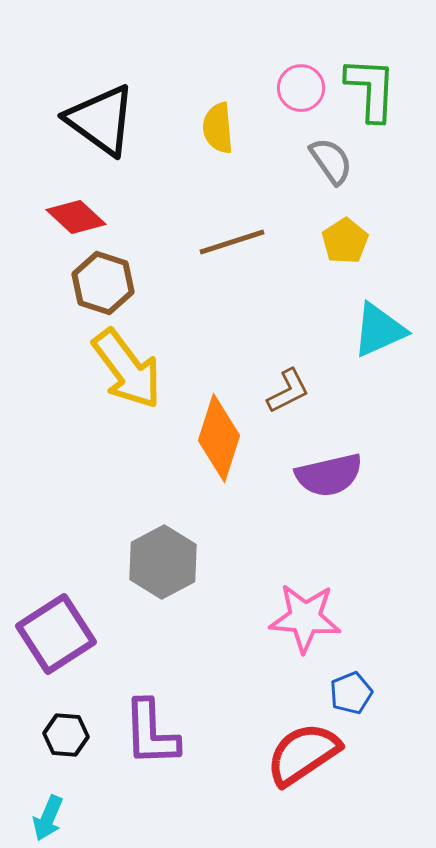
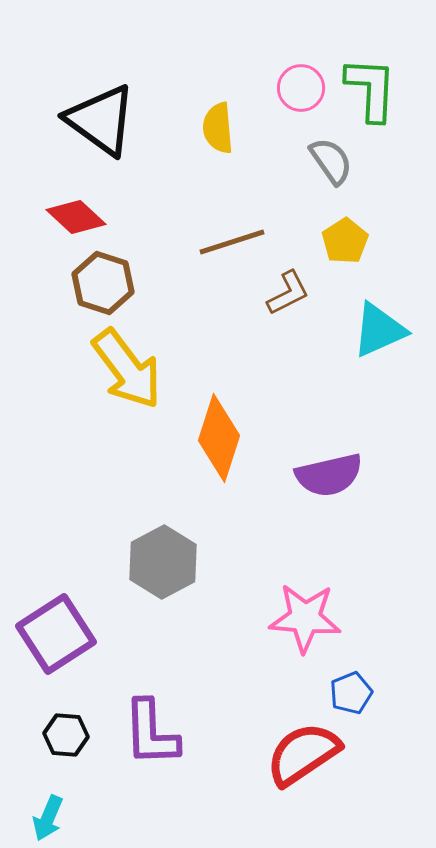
brown L-shape: moved 98 px up
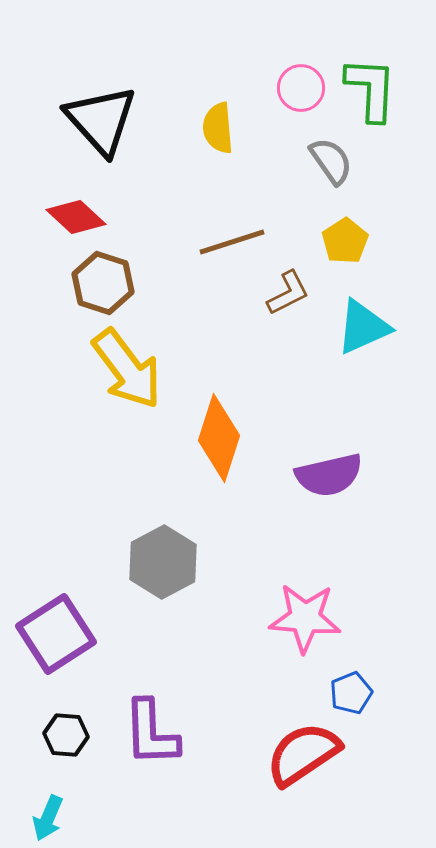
black triangle: rotated 12 degrees clockwise
cyan triangle: moved 16 px left, 3 px up
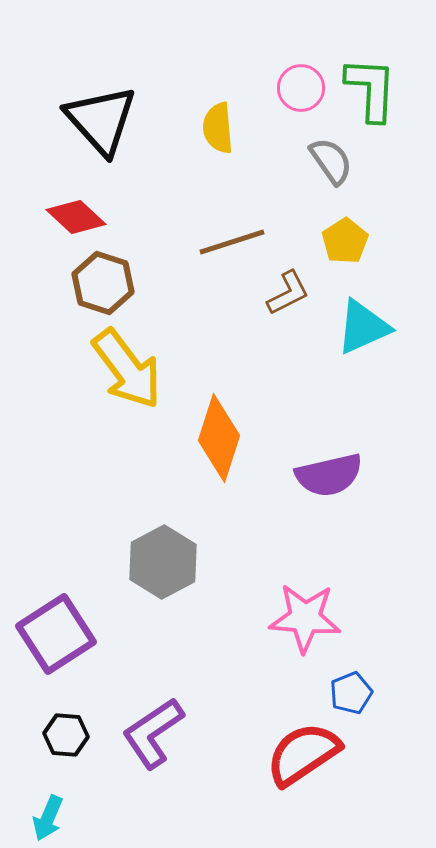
purple L-shape: moved 2 px right; rotated 58 degrees clockwise
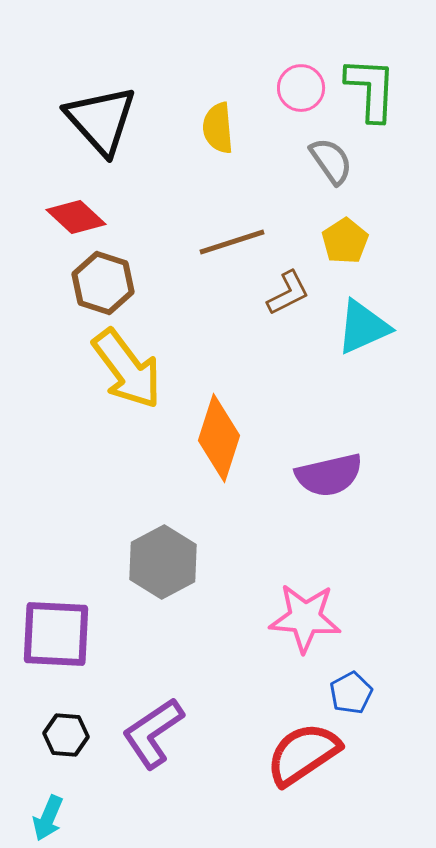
purple square: rotated 36 degrees clockwise
blue pentagon: rotated 6 degrees counterclockwise
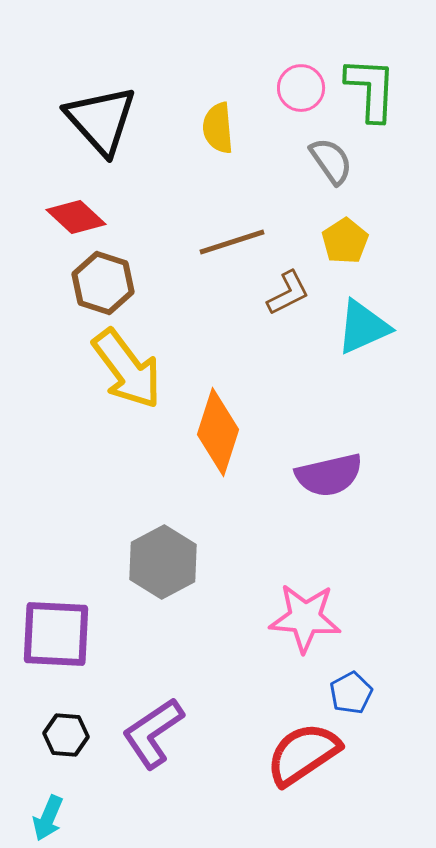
orange diamond: moved 1 px left, 6 px up
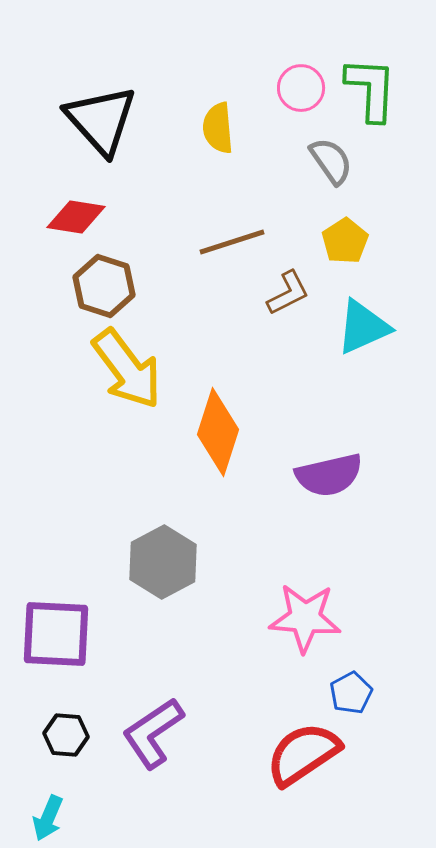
red diamond: rotated 34 degrees counterclockwise
brown hexagon: moved 1 px right, 3 px down
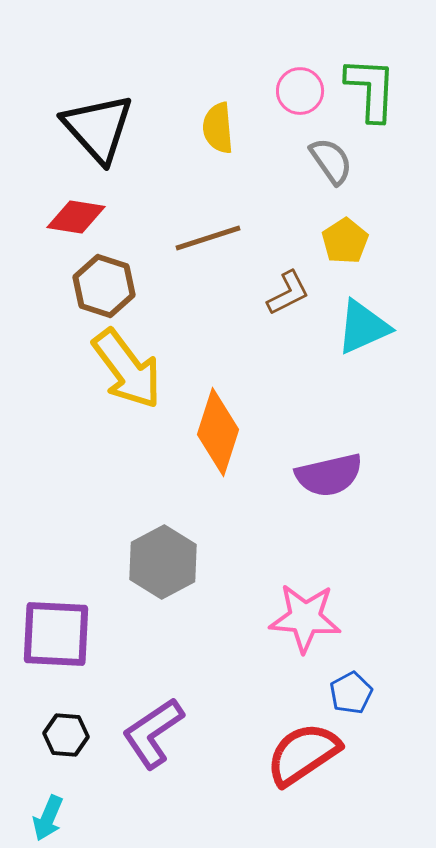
pink circle: moved 1 px left, 3 px down
black triangle: moved 3 px left, 8 px down
brown line: moved 24 px left, 4 px up
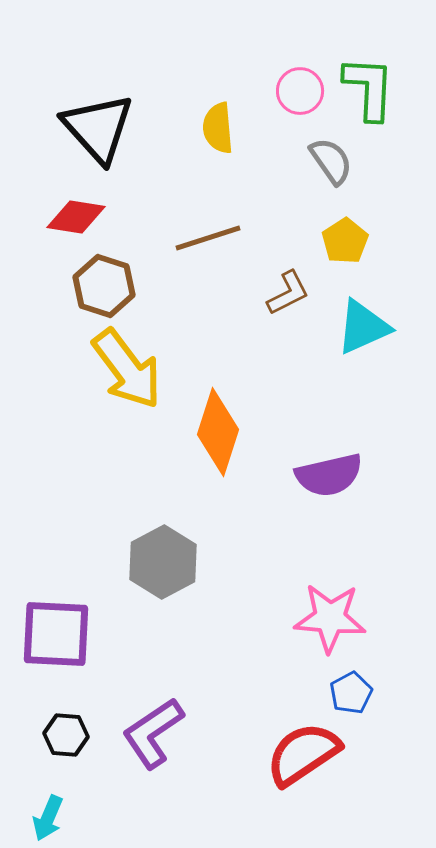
green L-shape: moved 2 px left, 1 px up
pink star: moved 25 px right
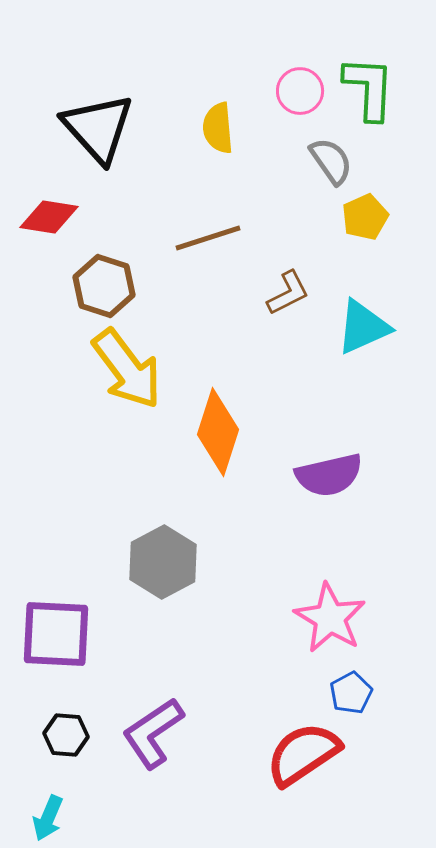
red diamond: moved 27 px left
yellow pentagon: moved 20 px right, 24 px up; rotated 9 degrees clockwise
pink star: rotated 26 degrees clockwise
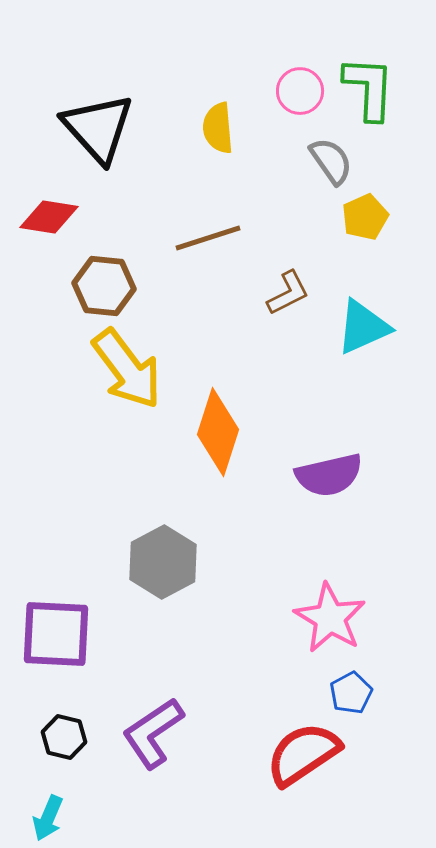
brown hexagon: rotated 12 degrees counterclockwise
black hexagon: moved 2 px left, 2 px down; rotated 9 degrees clockwise
